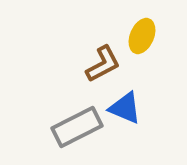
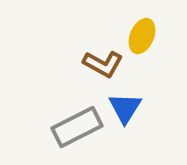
brown L-shape: rotated 57 degrees clockwise
blue triangle: rotated 39 degrees clockwise
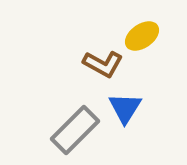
yellow ellipse: rotated 32 degrees clockwise
gray rectangle: moved 2 px left, 3 px down; rotated 18 degrees counterclockwise
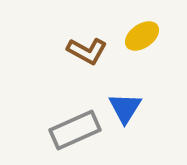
brown L-shape: moved 16 px left, 13 px up
gray rectangle: rotated 21 degrees clockwise
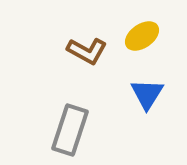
blue triangle: moved 22 px right, 14 px up
gray rectangle: moved 5 px left; rotated 48 degrees counterclockwise
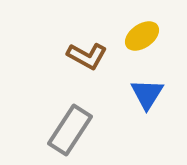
brown L-shape: moved 5 px down
gray rectangle: rotated 15 degrees clockwise
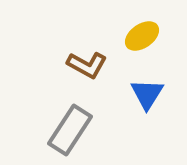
brown L-shape: moved 9 px down
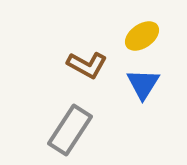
blue triangle: moved 4 px left, 10 px up
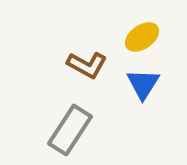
yellow ellipse: moved 1 px down
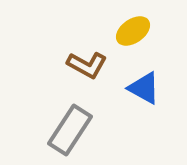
yellow ellipse: moved 9 px left, 6 px up
blue triangle: moved 1 px right, 4 px down; rotated 33 degrees counterclockwise
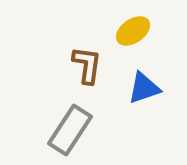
brown L-shape: rotated 111 degrees counterclockwise
blue triangle: rotated 48 degrees counterclockwise
